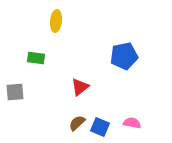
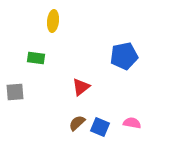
yellow ellipse: moved 3 px left
red triangle: moved 1 px right
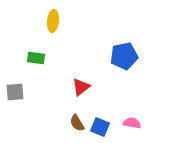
brown semicircle: rotated 78 degrees counterclockwise
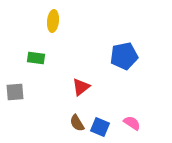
pink semicircle: rotated 24 degrees clockwise
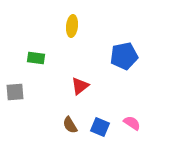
yellow ellipse: moved 19 px right, 5 px down
red triangle: moved 1 px left, 1 px up
brown semicircle: moved 7 px left, 2 px down
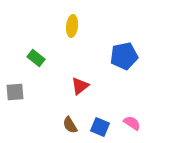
green rectangle: rotated 30 degrees clockwise
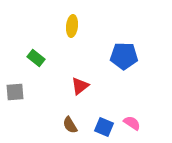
blue pentagon: rotated 12 degrees clockwise
blue square: moved 4 px right
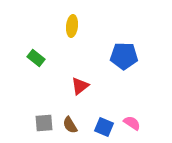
gray square: moved 29 px right, 31 px down
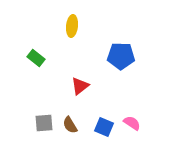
blue pentagon: moved 3 px left
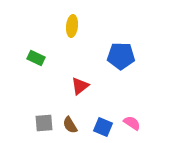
green rectangle: rotated 12 degrees counterclockwise
blue square: moved 1 px left
